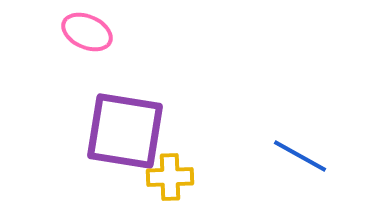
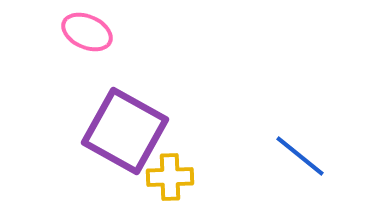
purple square: rotated 20 degrees clockwise
blue line: rotated 10 degrees clockwise
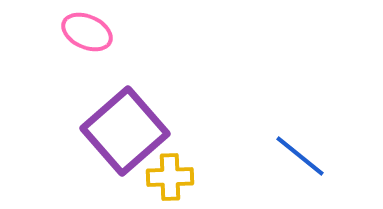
purple square: rotated 20 degrees clockwise
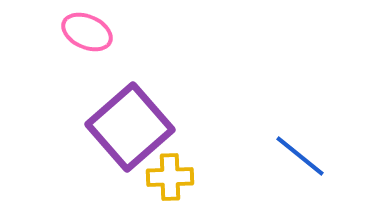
purple square: moved 5 px right, 4 px up
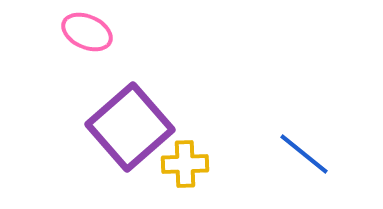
blue line: moved 4 px right, 2 px up
yellow cross: moved 15 px right, 13 px up
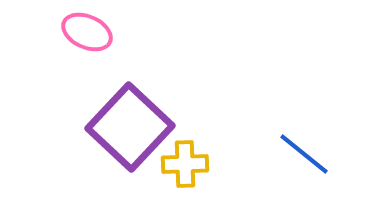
purple square: rotated 6 degrees counterclockwise
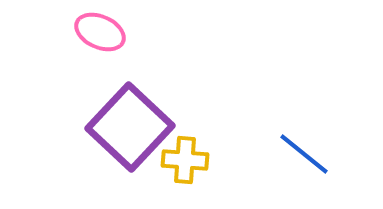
pink ellipse: moved 13 px right
yellow cross: moved 4 px up; rotated 6 degrees clockwise
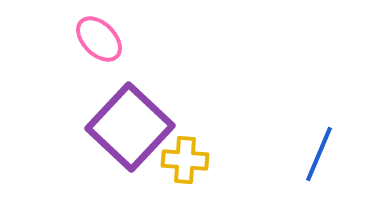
pink ellipse: moved 1 px left, 7 px down; rotated 21 degrees clockwise
blue line: moved 15 px right; rotated 74 degrees clockwise
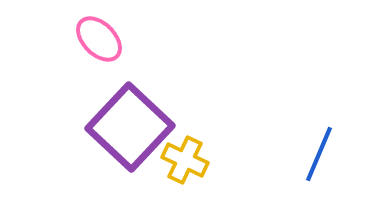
yellow cross: rotated 21 degrees clockwise
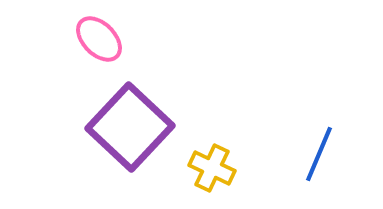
yellow cross: moved 27 px right, 8 px down
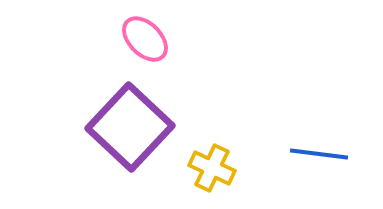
pink ellipse: moved 46 px right
blue line: rotated 74 degrees clockwise
